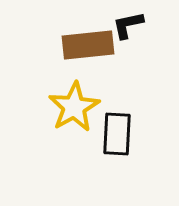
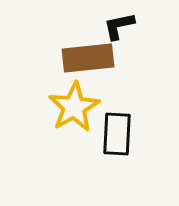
black L-shape: moved 9 px left, 1 px down
brown rectangle: moved 13 px down
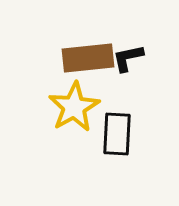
black L-shape: moved 9 px right, 32 px down
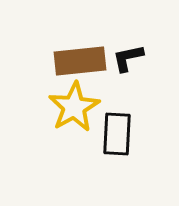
brown rectangle: moved 8 px left, 3 px down
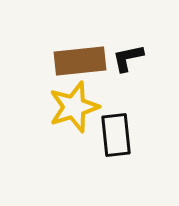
yellow star: rotated 12 degrees clockwise
black rectangle: moved 1 px left, 1 px down; rotated 9 degrees counterclockwise
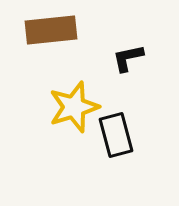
brown rectangle: moved 29 px left, 31 px up
black rectangle: rotated 9 degrees counterclockwise
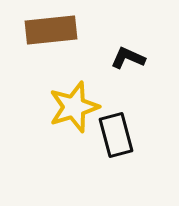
black L-shape: rotated 36 degrees clockwise
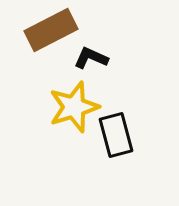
brown rectangle: rotated 21 degrees counterclockwise
black L-shape: moved 37 px left
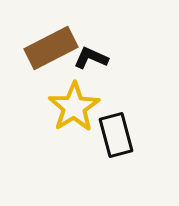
brown rectangle: moved 18 px down
yellow star: rotated 15 degrees counterclockwise
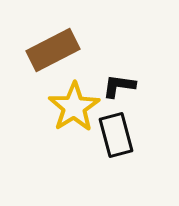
brown rectangle: moved 2 px right, 2 px down
black L-shape: moved 28 px right, 28 px down; rotated 16 degrees counterclockwise
